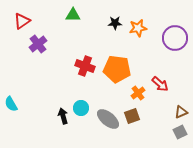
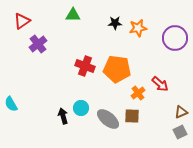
brown square: rotated 21 degrees clockwise
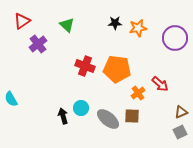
green triangle: moved 6 px left, 10 px down; rotated 42 degrees clockwise
cyan semicircle: moved 5 px up
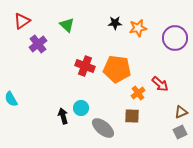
gray ellipse: moved 5 px left, 9 px down
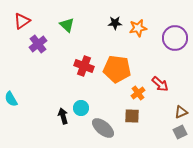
red cross: moved 1 px left
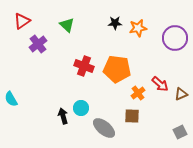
brown triangle: moved 18 px up
gray ellipse: moved 1 px right
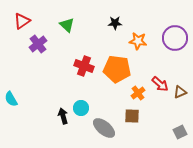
orange star: moved 13 px down; rotated 18 degrees clockwise
brown triangle: moved 1 px left, 2 px up
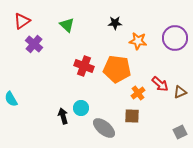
purple cross: moved 4 px left; rotated 12 degrees counterclockwise
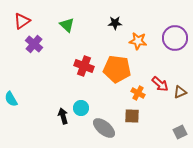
orange cross: rotated 24 degrees counterclockwise
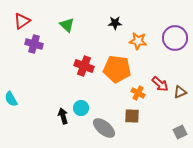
purple cross: rotated 24 degrees counterclockwise
